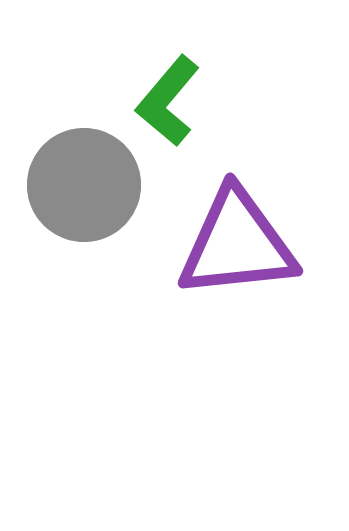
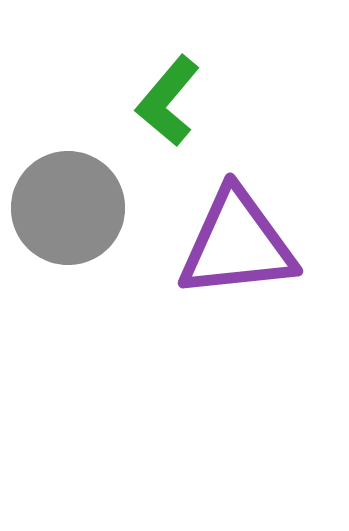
gray circle: moved 16 px left, 23 px down
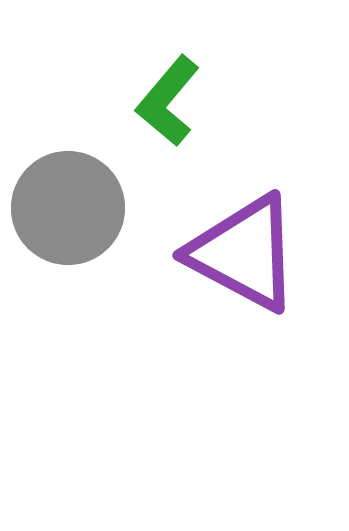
purple triangle: moved 7 px right, 9 px down; rotated 34 degrees clockwise
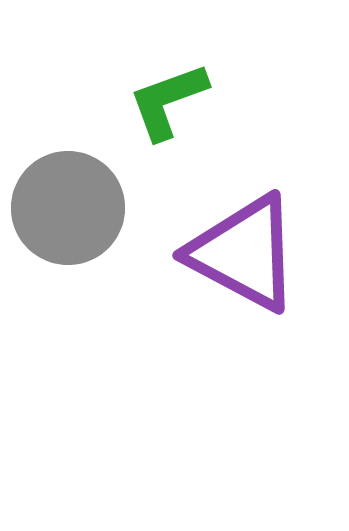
green L-shape: rotated 30 degrees clockwise
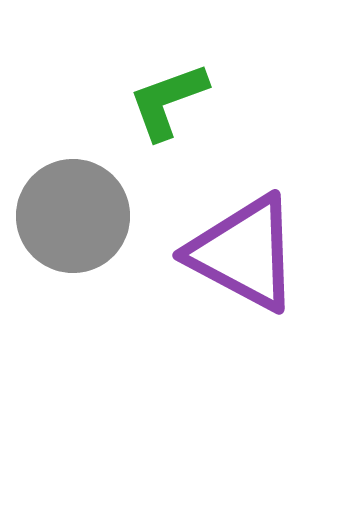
gray circle: moved 5 px right, 8 px down
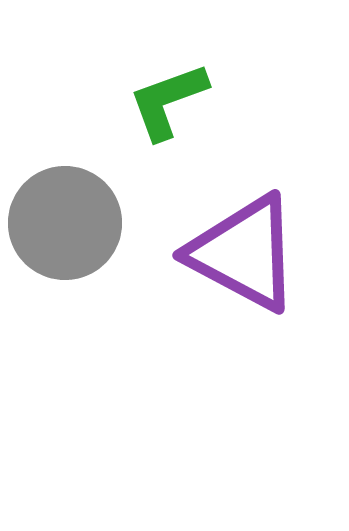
gray circle: moved 8 px left, 7 px down
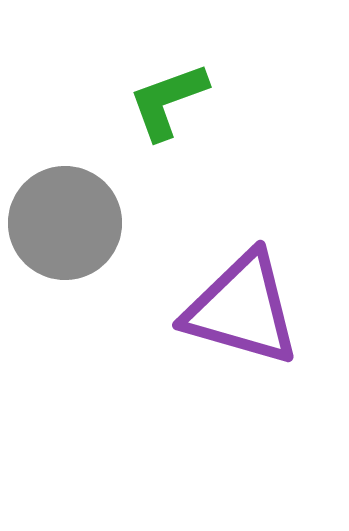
purple triangle: moved 2 px left, 56 px down; rotated 12 degrees counterclockwise
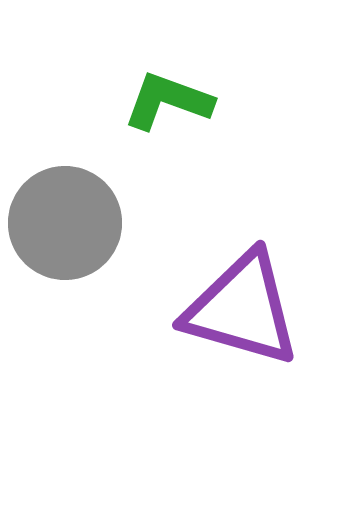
green L-shape: rotated 40 degrees clockwise
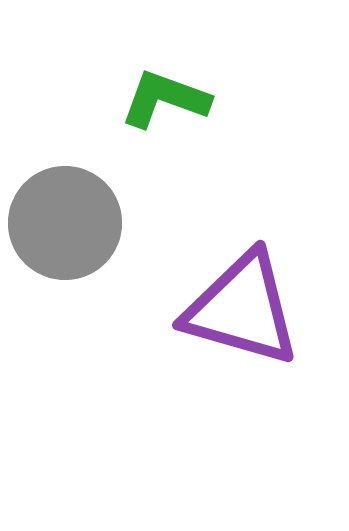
green L-shape: moved 3 px left, 2 px up
